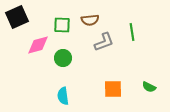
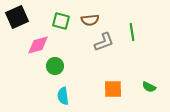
green square: moved 1 px left, 4 px up; rotated 12 degrees clockwise
green circle: moved 8 px left, 8 px down
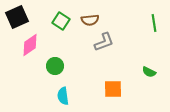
green square: rotated 18 degrees clockwise
green line: moved 22 px right, 9 px up
pink diamond: moved 8 px left; rotated 20 degrees counterclockwise
green semicircle: moved 15 px up
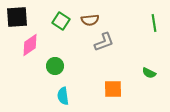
black square: rotated 20 degrees clockwise
green semicircle: moved 1 px down
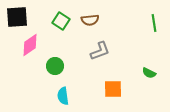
gray L-shape: moved 4 px left, 9 px down
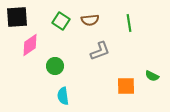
green line: moved 25 px left
green semicircle: moved 3 px right, 3 px down
orange square: moved 13 px right, 3 px up
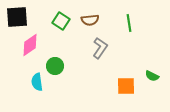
gray L-shape: moved 3 px up; rotated 35 degrees counterclockwise
cyan semicircle: moved 26 px left, 14 px up
